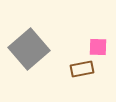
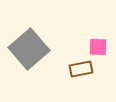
brown rectangle: moved 1 px left
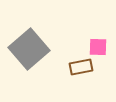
brown rectangle: moved 2 px up
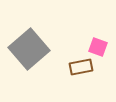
pink square: rotated 18 degrees clockwise
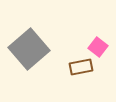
pink square: rotated 18 degrees clockwise
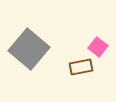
gray square: rotated 9 degrees counterclockwise
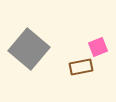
pink square: rotated 30 degrees clockwise
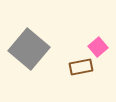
pink square: rotated 18 degrees counterclockwise
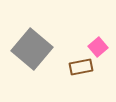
gray square: moved 3 px right
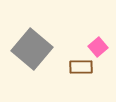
brown rectangle: rotated 10 degrees clockwise
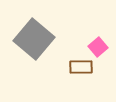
gray square: moved 2 px right, 10 px up
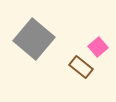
brown rectangle: rotated 40 degrees clockwise
